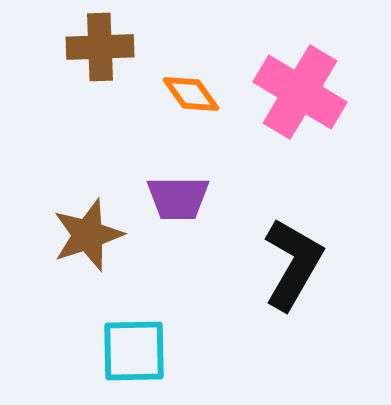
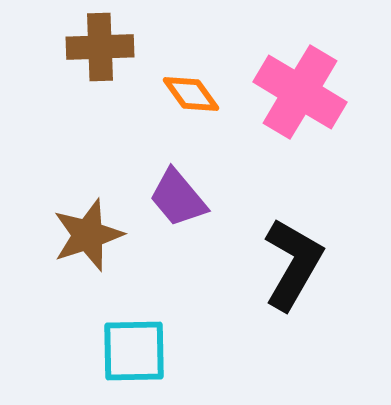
purple trapezoid: rotated 50 degrees clockwise
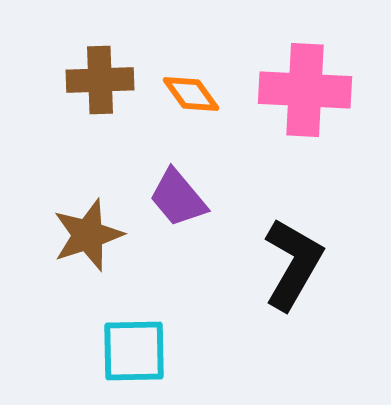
brown cross: moved 33 px down
pink cross: moved 5 px right, 2 px up; rotated 28 degrees counterclockwise
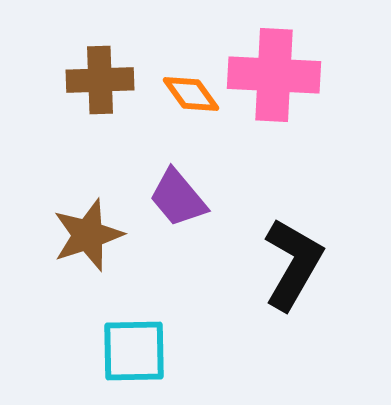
pink cross: moved 31 px left, 15 px up
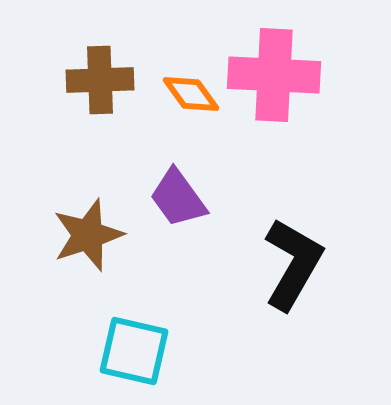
purple trapezoid: rotated 4 degrees clockwise
cyan square: rotated 14 degrees clockwise
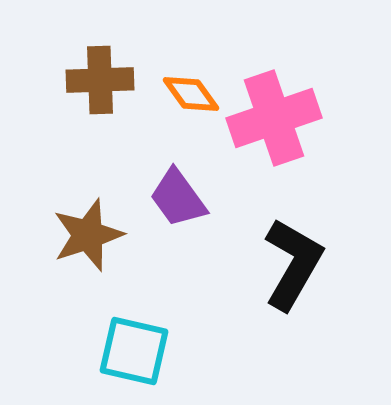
pink cross: moved 43 px down; rotated 22 degrees counterclockwise
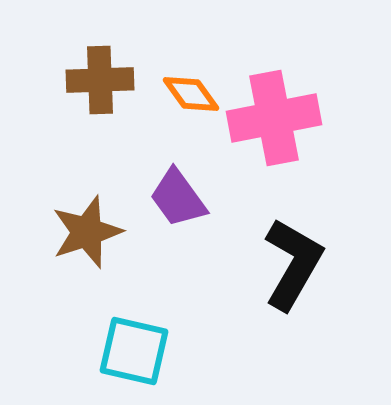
pink cross: rotated 8 degrees clockwise
brown star: moved 1 px left, 3 px up
